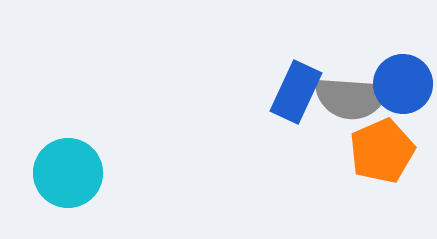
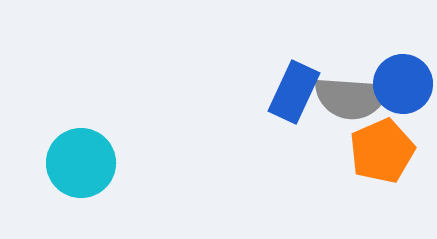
blue rectangle: moved 2 px left
cyan circle: moved 13 px right, 10 px up
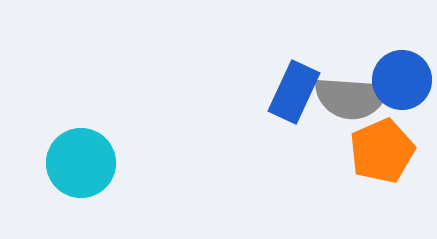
blue circle: moved 1 px left, 4 px up
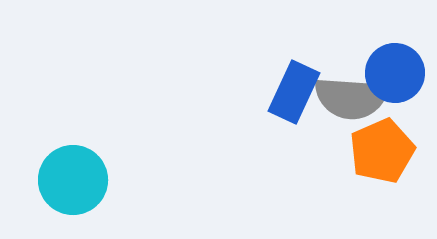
blue circle: moved 7 px left, 7 px up
cyan circle: moved 8 px left, 17 px down
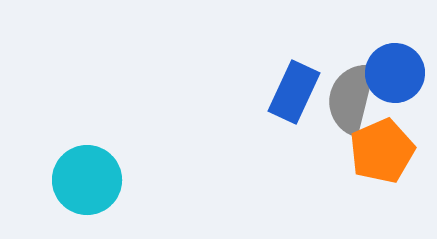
gray semicircle: rotated 100 degrees clockwise
cyan circle: moved 14 px right
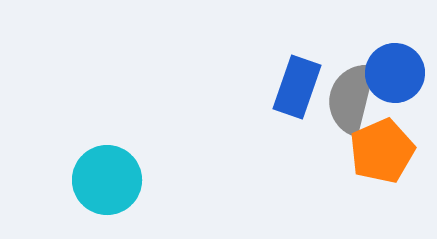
blue rectangle: moved 3 px right, 5 px up; rotated 6 degrees counterclockwise
cyan circle: moved 20 px right
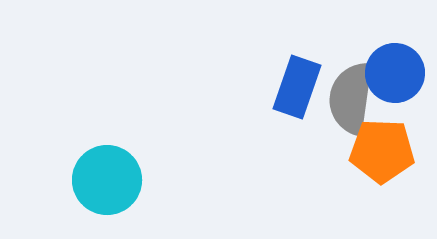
gray semicircle: rotated 6 degrees counterclockwise
orange pentagon: rotated 26 degrees clockwise
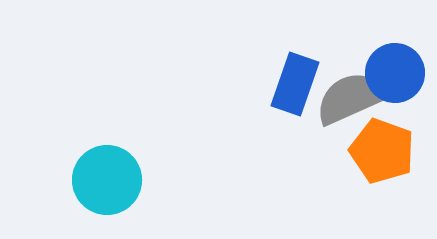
blue rectangle: moved 2 px left, 3 px up
gray semicircle: rotated 58 degrees clockwise
orange pentagon: rotated 18 degrees clockwise
